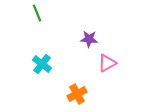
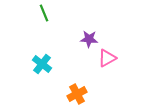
green line: moved 7 px right
pink triangle: moved 5 px up
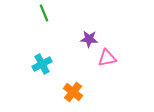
pink triangle: rotated 18 degrees clockwise
cyan cross: rotated 24 degrees clockwise
orange cross: moved 4 px left, 2 px up; rotated 24 degrees counterclockwise
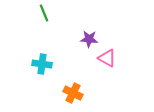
pink triangle: rotated 42 degrees clockwise
cyan cross: rotated 36 degrees clockwise
orange cross: moved 1 px down; rotated 12 degrees counterclockwise
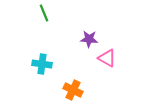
orange cross: moved 3 px up
